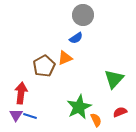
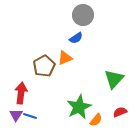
orange semicircle: rotated 64 degrees clockwise
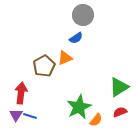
green triangle: moved 5 px right, 8 px down; rotated 15 degrees clockwise
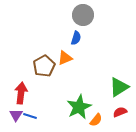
blue semicircle: rotated 40 degrees counterclockwise
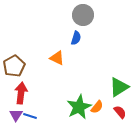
orange triangle: moved 8 px left; rotated 49 degrees clockwise
brown pentagon: moved 30 px left
red semicircle: rotated 72 degrees clockwise
orange semicircle: moved 1 px right, 13 px up
